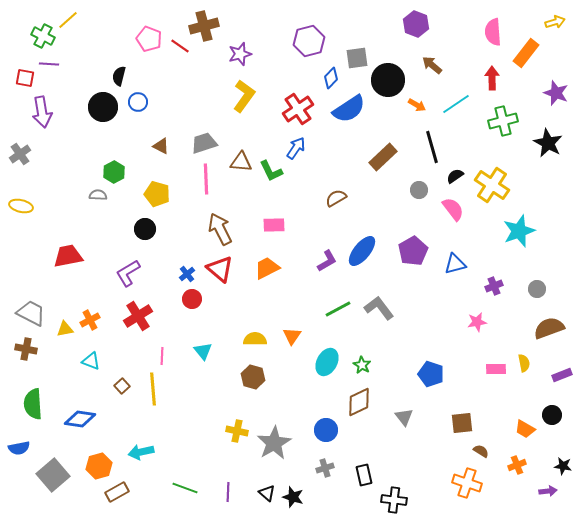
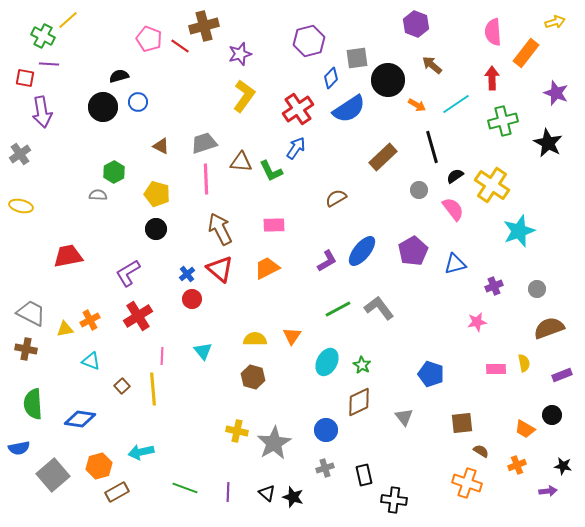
black semicircle at (119, 76): rotated 60 degrees clockwise
black circle at (145, 229): moved 11 px right
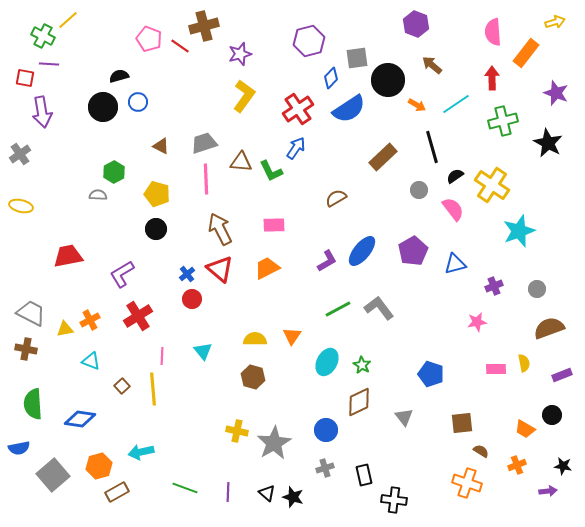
purple L-shape at (128, 273): moved 6 px left, 1 px down
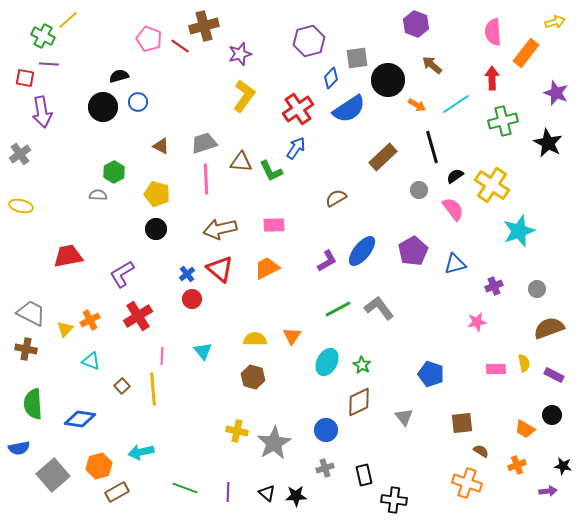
brown arrow at (220, 229): rotated 76 degrees counterclockwise
yellow triangle at (65, 329): rotated 36 degrees counterclockwise
purple rectangle at (562, 375): moved 8 px left; rotated 48 degrees clockwise
black star at (293, 497): moved 3 px right, 1 px up; rotated 20 degrees counterclockwise
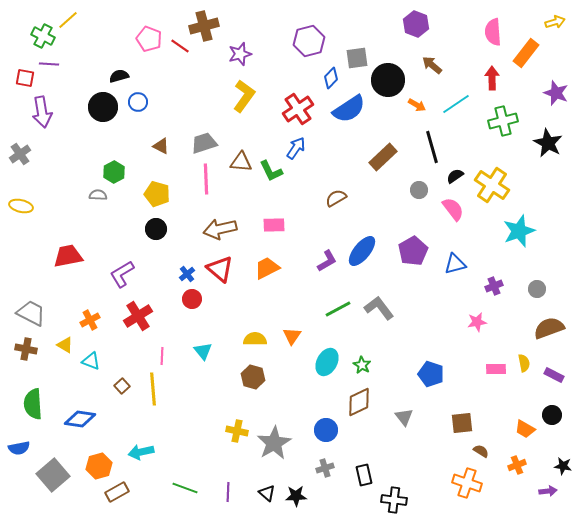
yellow triangle at (65, 329): moved 16 px down; rotated 42 degrees counterclockwise
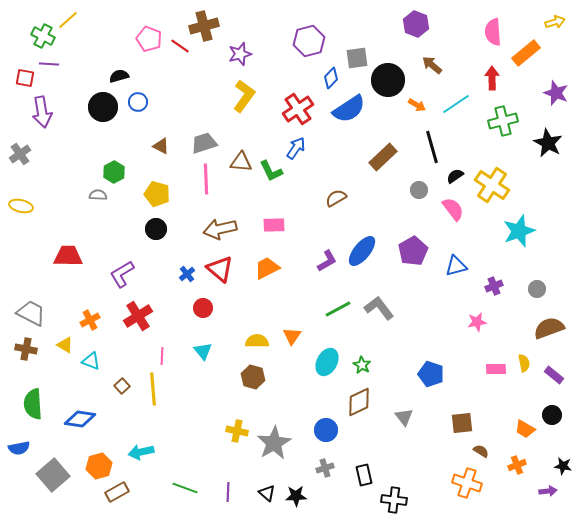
orange rectangle at (526, 53): rotated 12 degrees clockwise
red trapezoid at (68, 256): rotated 12 degrees clockwise
blue triangle at (455, 264): moved 1 px right, 2 px down
red circle at (192, 299): moved 11 px right, 9 px down
yellow semicircle at (255, 339): moved 2 px right, 2 px down
purple rectangle at (554, 375): rotated 12 degrees clockwise
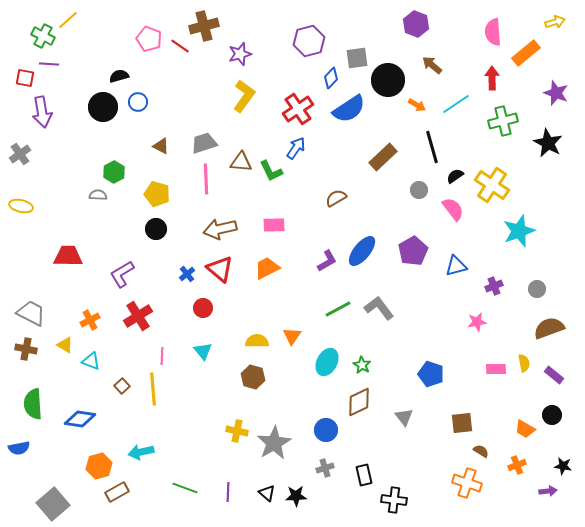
gray square at (53, 475): moved 29 px down
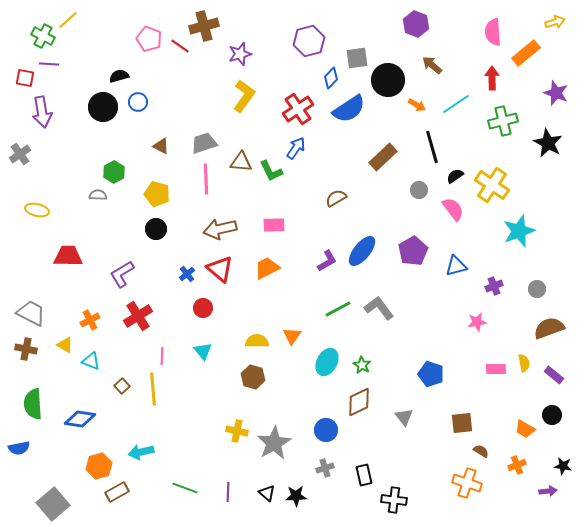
yellow ellipse at (21, 206): moved 16 px right, 4 px down
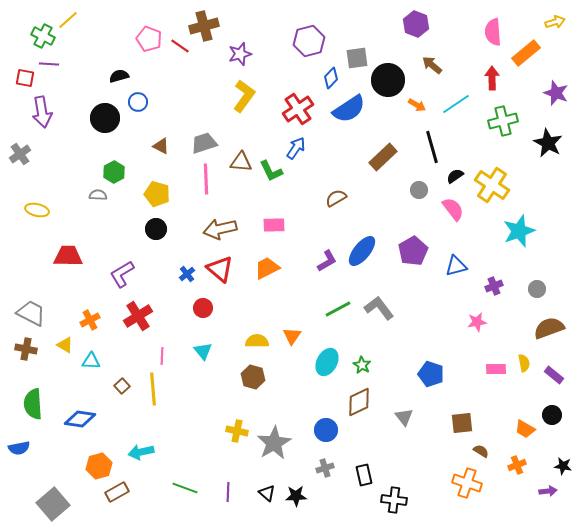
black circle at (103, 107): moved 2 px right, 11 px down
cyan triangle at (91, 361): rotated 18 degrees counterclockwise
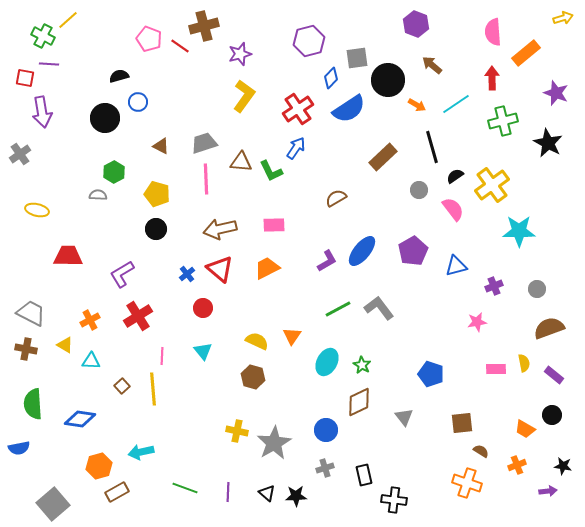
yellow arrow at (555, 22): moved 8 px right, 4 px up
yellow cross at (492, 185): rotated 20 degrees clockwise
cyan star at (519, 231): rotated 20 degrees clockwise
yellow semicircle at (257, 341): rotated 25 degrees clockwise
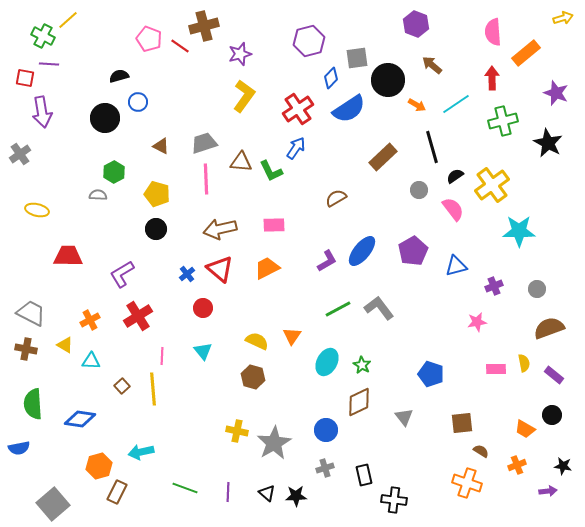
brown rectangle at (117, 492): rotated 35 degrees counterclockwise
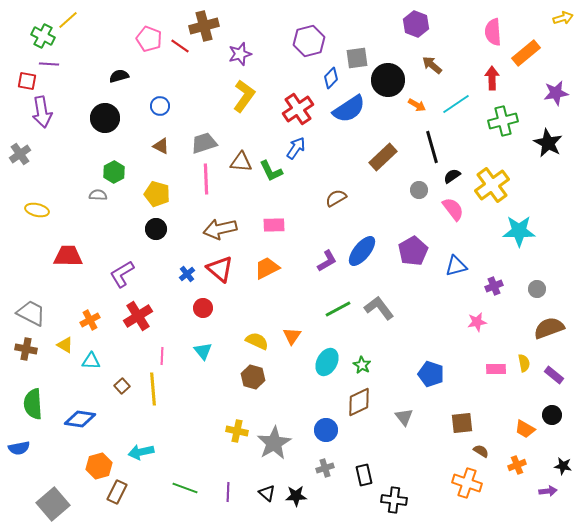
red square at (25, 78): moved 2 px right, 3 px down
purple star at (556, 93): rotated 30 degrees counterclockwise
blue circle at (138, 102): moved 22 px right, 4 px down
black semicircle at (455, 176): moved 3 px left
